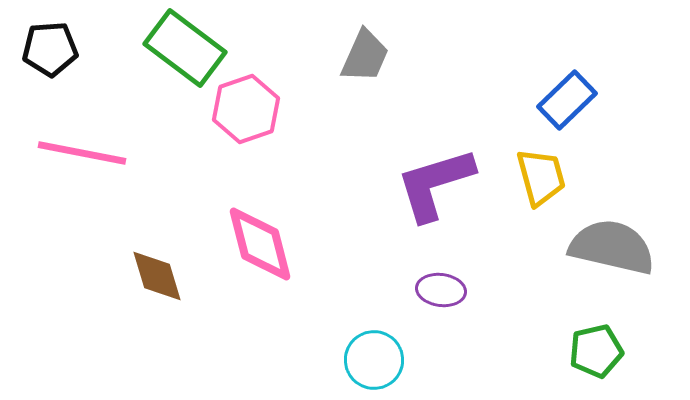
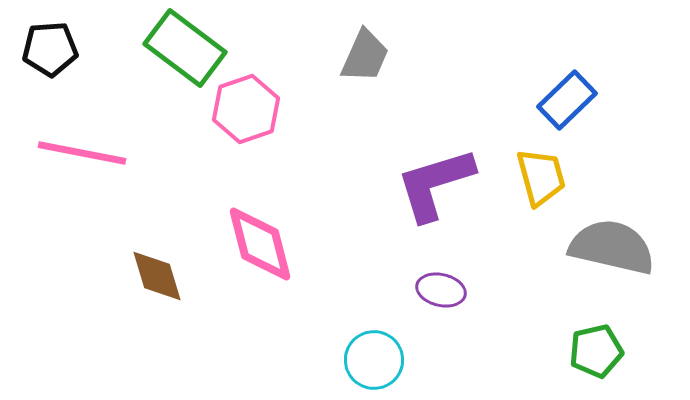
purple ellipse: rotated 6 degrees clockwise
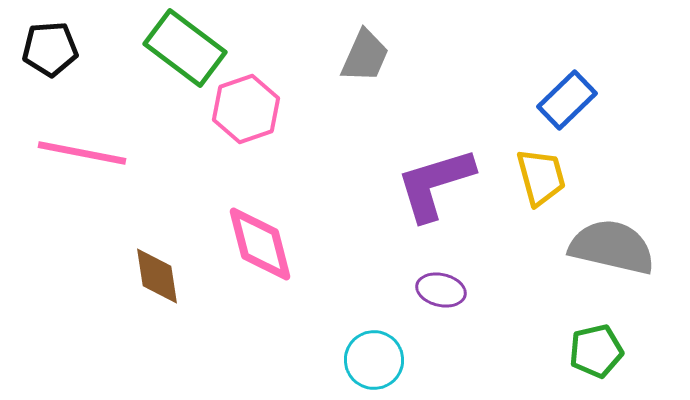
brown diamond: rotated 8 degrees clockwise
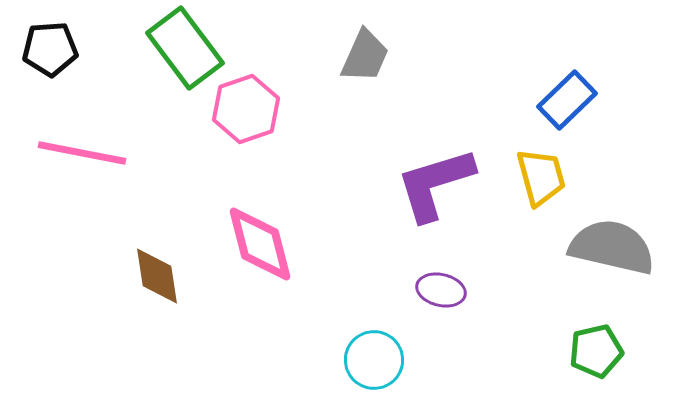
green rectangle: rotated 16 degrees clockwise
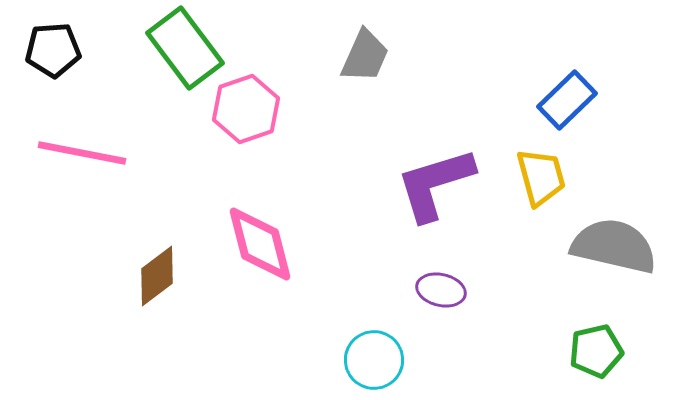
black pentagon: moved 3 px right, 1 px down
gray semicircle: moved 2 px right, 1 px up
brown diamond: rotated 62 degrees clockwise
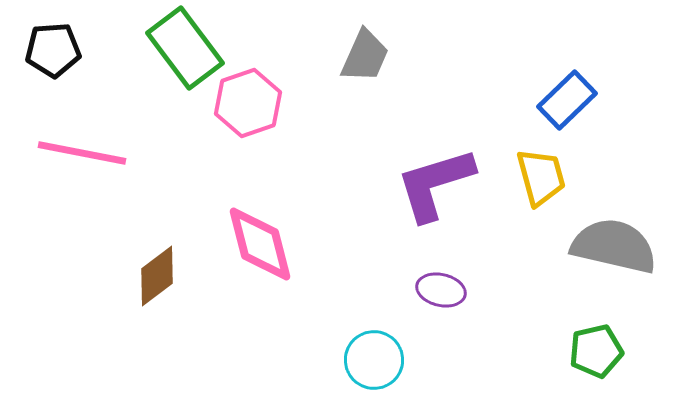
pink hexagon: moved 2 px right, 6 px up
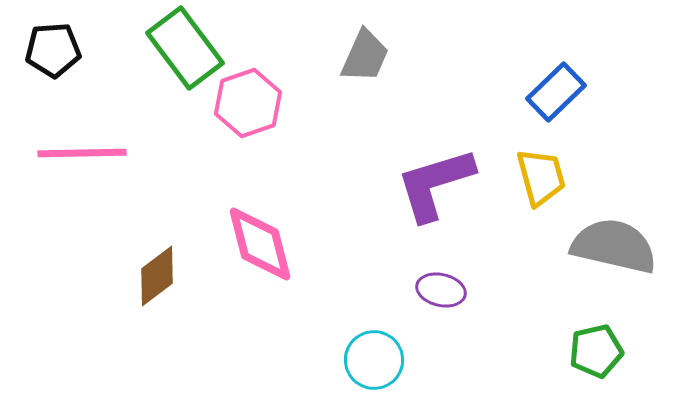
blue rectangle: moved 11 px left, 8 px up
pink line: rotated 12 degrees counterclockwise
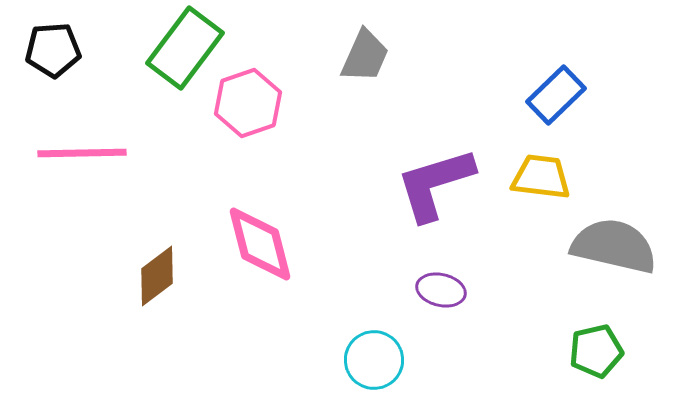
green rectangle: rotated 74 degrees clockwise
blue rectangle: moved 3 px down
yellow trapezoid: rotated 68 degrees counterclockwise
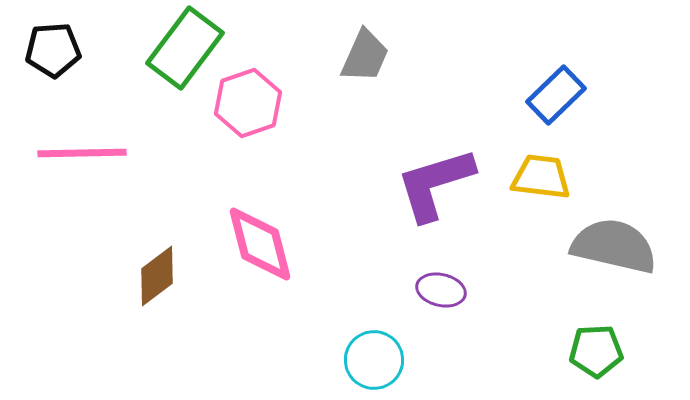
green pentagon: rotated 10 degrees clockwise
